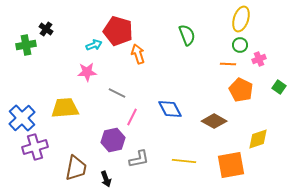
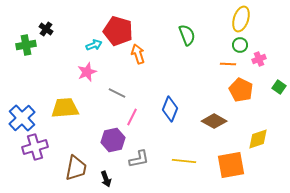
pink star: rotated 18 degrees counterclockwise
blue diamond: rotated 50 degrees clockwise
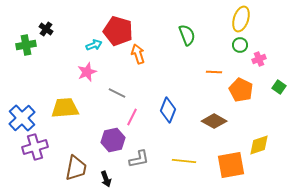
orange line: moved 14 px left, 8 px down
blue diamond: moved 2 px left, 1 px down
yellow diamond: moved 1 px right, 6 px down
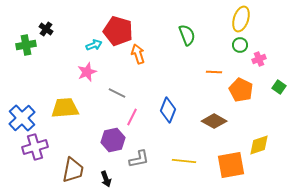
brown trapezoid: moved 3 px left, 2 px down
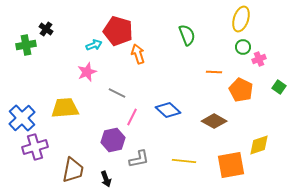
green circle: moved 3 px right, 2 px down
blue diamond: rotated 70 degrees counterclockwise
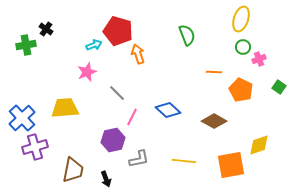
gray line: rotated 18 degrees clockwise
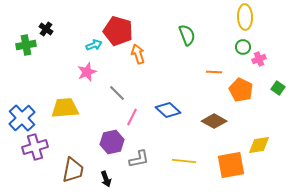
yellow ellipse: moved 4 px right, 2 px up; rotated 20 degrees counterclockwise
green square: moved 1 px left, 1 px down
purple hexagon: moved 1 px left, 2 px down
yellow diamond: rotated 10 degrees clockwise
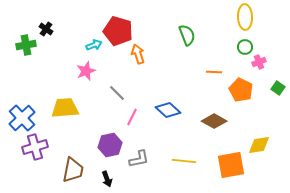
green circle: moved 2 px right
pink cross: moved 3 px down
pink star: moved 1 px left, 1 px up
purple hexagon: moved 2 px left, 3 px down
black arrow: moved 1 px right
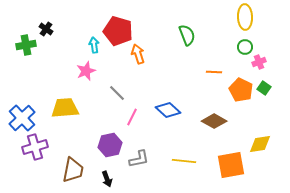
cyan arrow: rotated 77 degrees counterclockwise
green square: moved 14 px left
yellow diamond: moved 1 px right, 1 px up
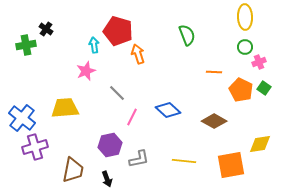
blue cross: rotated 8 degrees counterclockwise
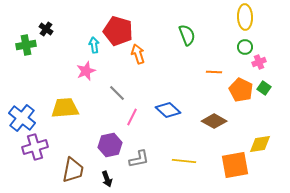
orange square: moved 4 px right
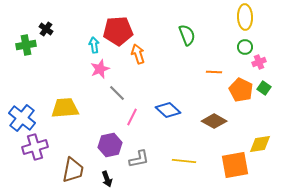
red pentagon: rotated 20 degrees counterclockwise
pink star: moved 14 px right, 2 px up
